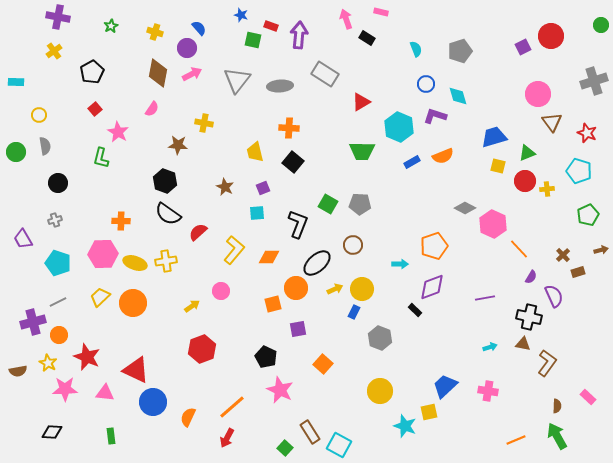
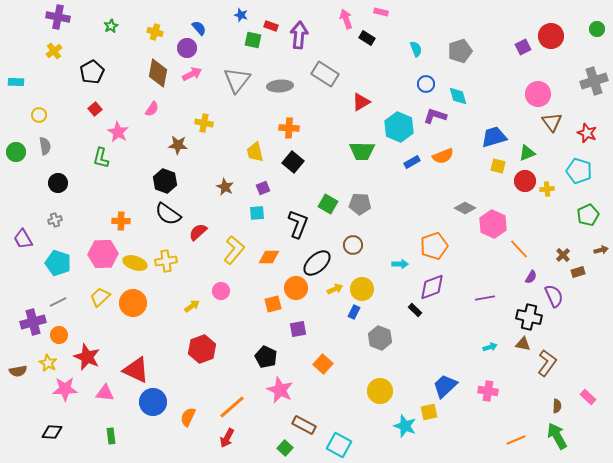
green circle at (601, 25): moved 4 px left, 4 px down
brown rectangle at (310, 432): moved 6 px left, 7 px up; rotated 30 degrees counterclockwise
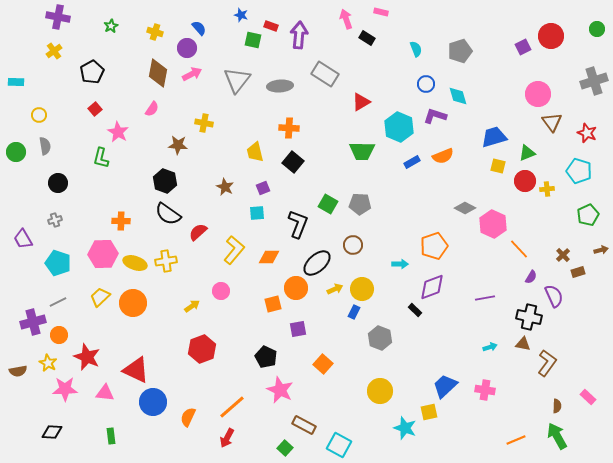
pink cross at (488, 391): moved 3 px left, 1 px up
cyan star at (405, 426): moved 2 px down
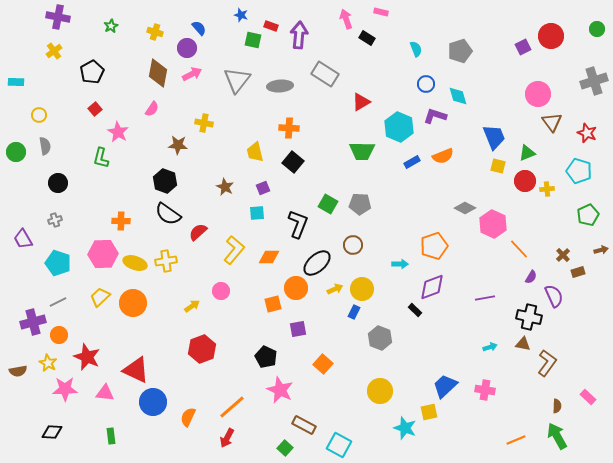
blue trapezoid at (494, 137): rotated 84 degrees clockwise
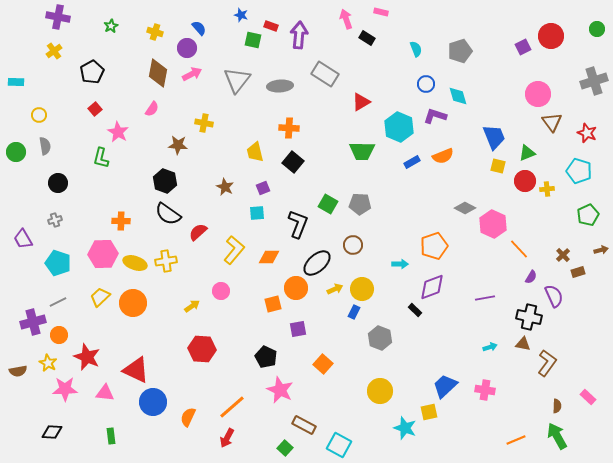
red hexagon at (202, 349): rotated 24 degrees clockwise
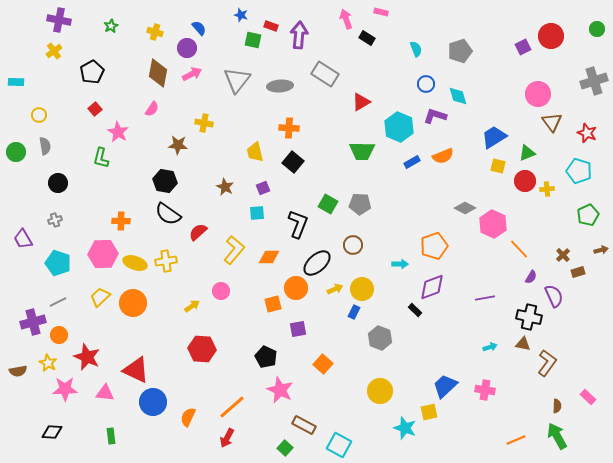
purple cross at (58, 17): moved 1 px right, 3 px down
blue trapezoid at (494, 137): rotated 100 degrees counterclockwise
black hexagon at (165, 181): rotated 10 degrees counterclockwise
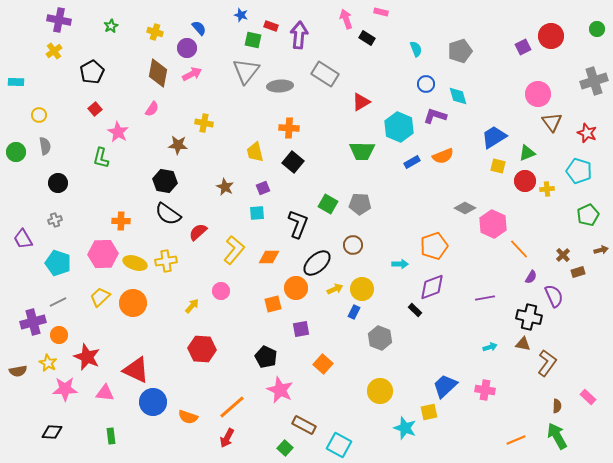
gray triangle at (237, 80): moved 9 px right, 9 px up
yellow arrow at (192, 306): rotated 14 degrees counterclockwise
purple square at (298, 329): moved 3 px right
orange semicircle at (188, 417): rotated 96 degrees counterclockwise
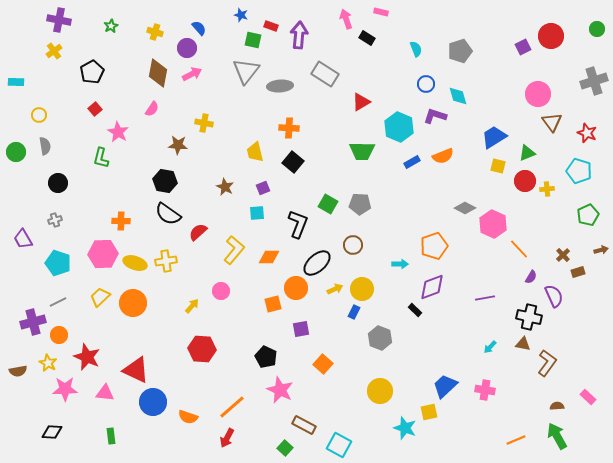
cyan arrow at (490, 347): rotated 152 degrees clockwise
brown semicircle at (557, 406): rotated 96 degrees counterclockwise
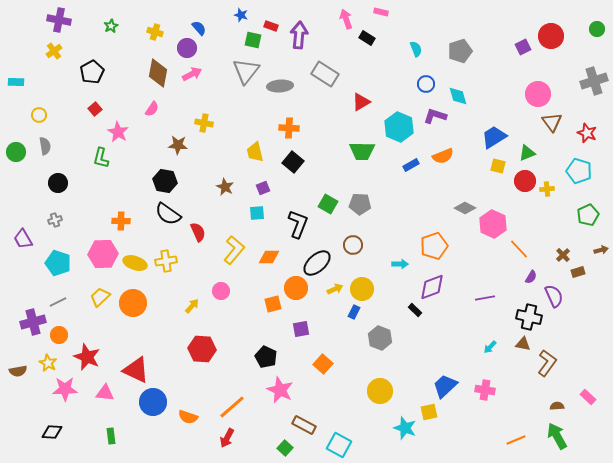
blue rectangle at (412, 162): moved 1 px left, 3 px down
red semicircle at (198, 232): rotated 108 degrees clockwise
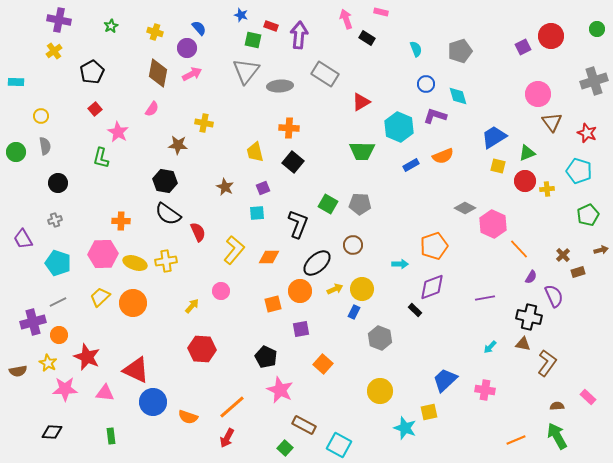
yellow circle at (39, 115): moved 2 px right, 1 px down
orange circle at (296, 288): moved 4 px right, 3 px down
blue trapezoid at (445, 386): moved 6 px up
